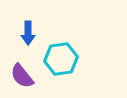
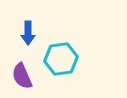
purple semicircle: rotated 16 degrees clockwise
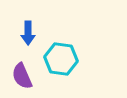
cyan hexagon: rotated 16 degrees clockwise
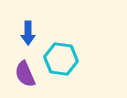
purple semicircle: moved 3 px right, 2 px up
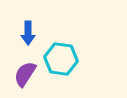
purple semicircle: rotated 56 degrees clockwise
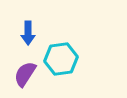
cyan hexagon: rotated 16 degrees counterclockwise
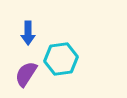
purple semicircle: moved 1 px right
